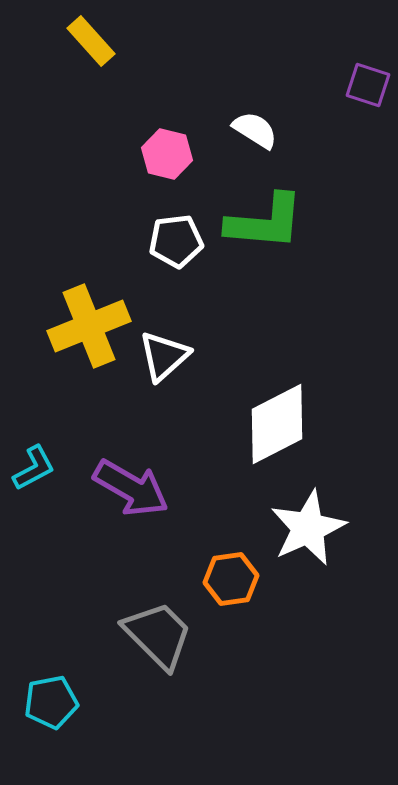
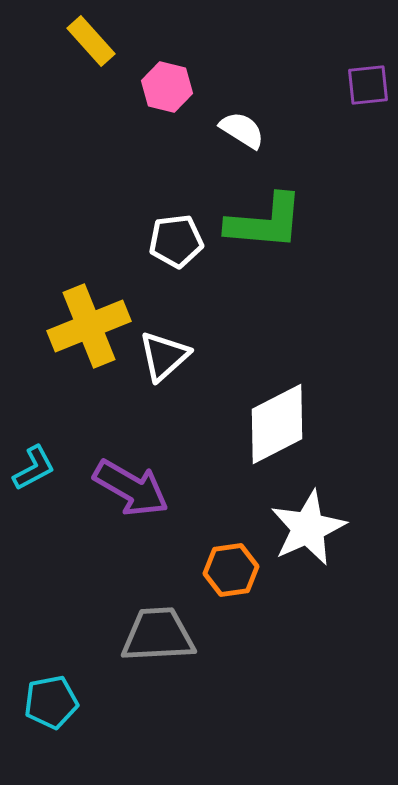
purple square: rotated 24 degrees counterclockwise
white semicircle: moved 13 px left
pink hexagon: moved 67 px up
orange hexagon: moved 9 px up
gray trapezoid: rotated 48 degrees counterclockwise
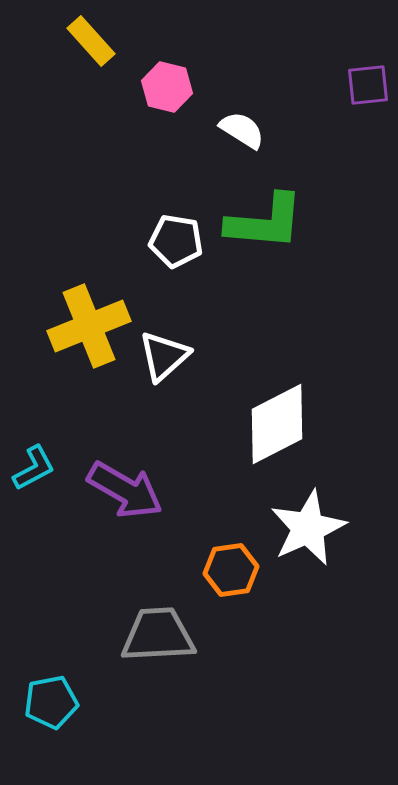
white pentagon: rotated 16 degrees clockwise
purple arrow: moved 6 px left, 2 px down
